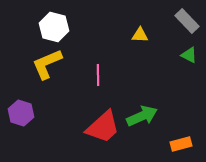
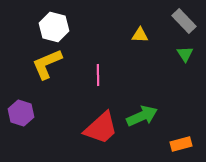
gray rectangle: moved 3 px left
green triangle: moved 4 px left, 1 px up; rotated 30 degrees clockwise
red trapezoid: moved 2 px left, 1 px down
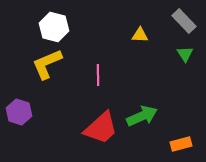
purple hexagon: moved 2 px left, 1 px up
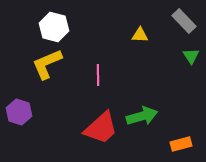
green triangle: moved 6 px right, 2 px down
green arrow: rotated 8 degrees clockwise
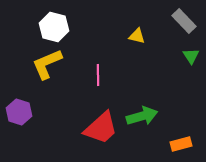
yellow triangle: moved 3 px left, 1 px down; rotated 12 degrees clockwise
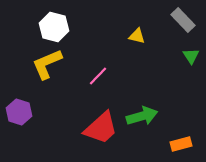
gray rectangle: moved 1 px left, 1 px up
pink line: moved 1 px down; rotated 45 degrees clockwise
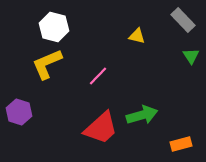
green arrow: moved 1 px up
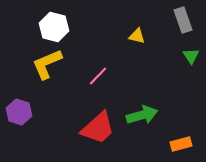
gray rectangle: rotated 25 degrees clockwise
red trapezoid: moved 3 px left
